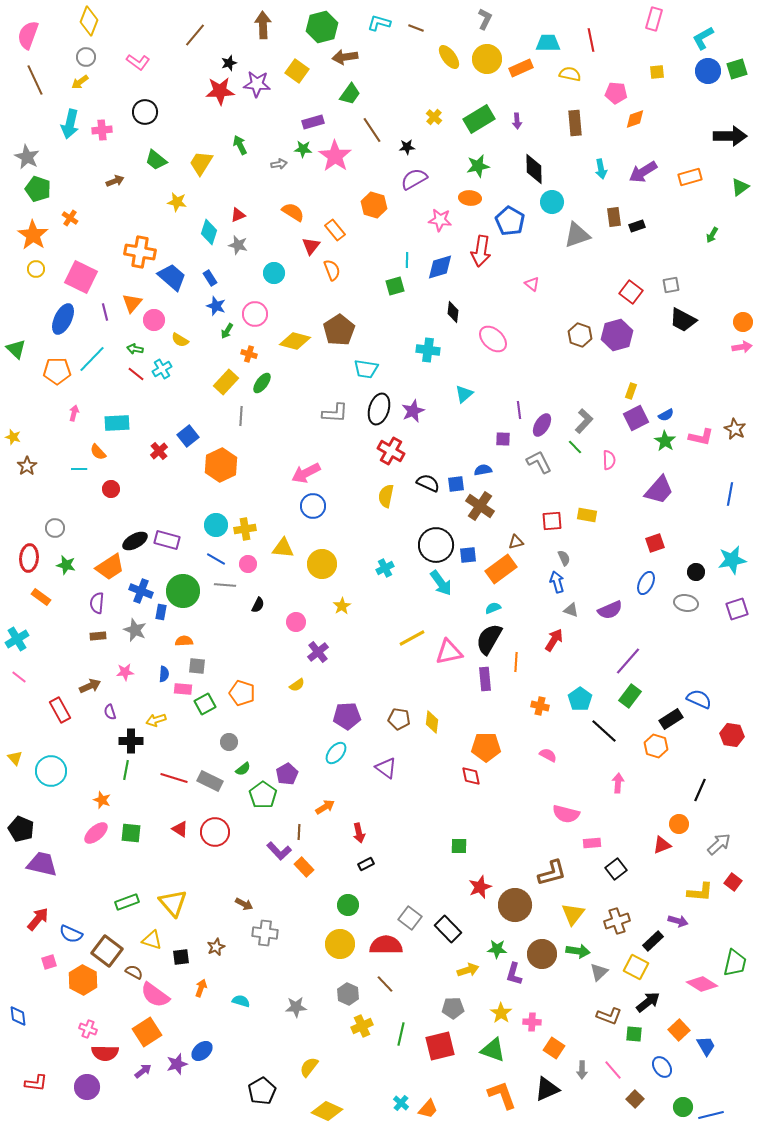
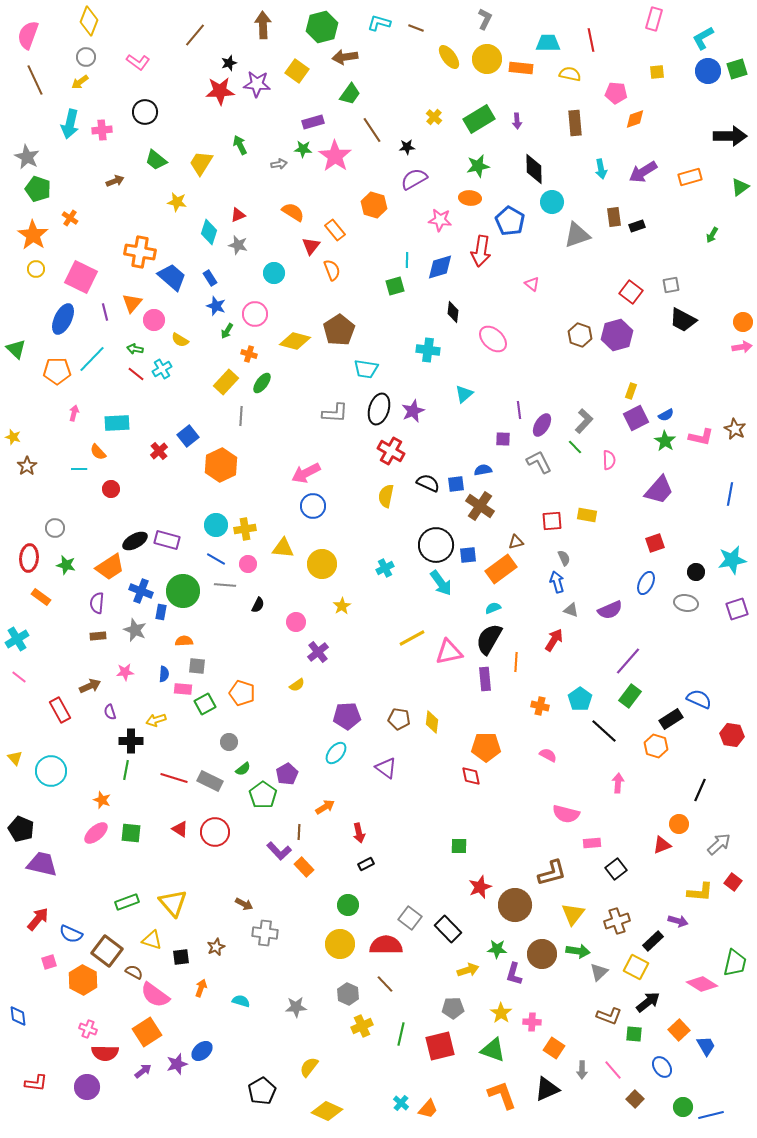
orange rectangle at (521, 68): rotated 30 degrees clockwise
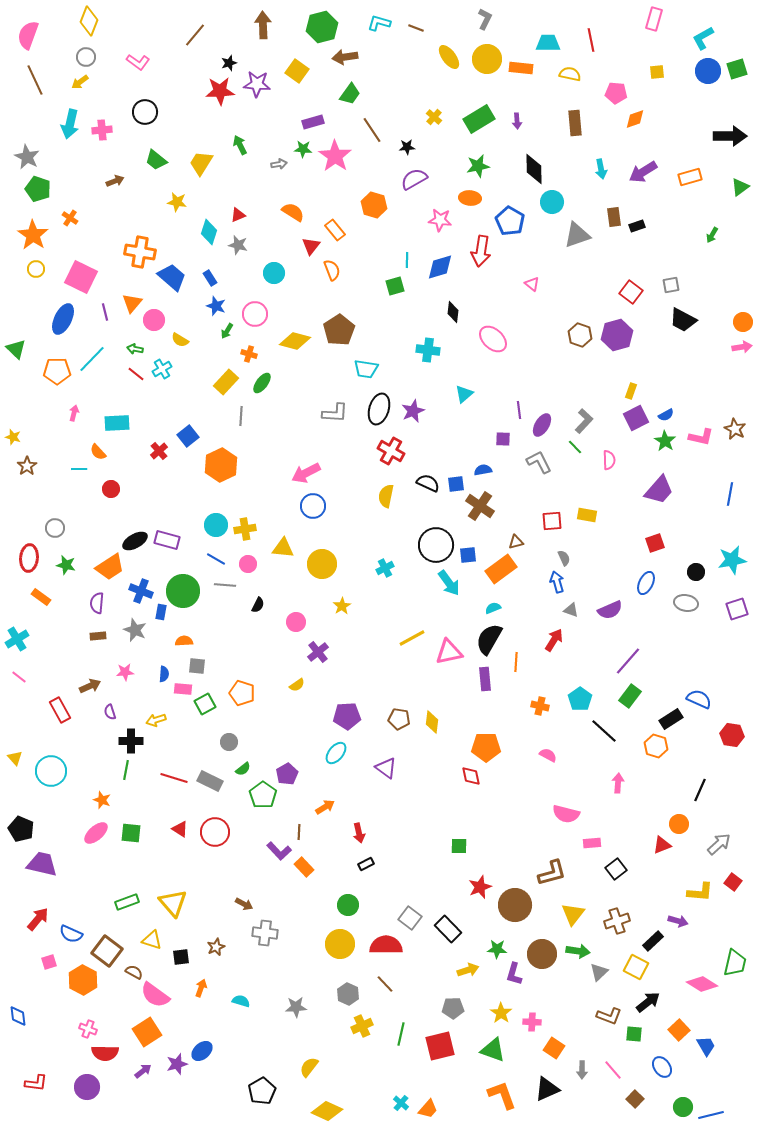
cyan arrow at (441, 583): moved 8 px right
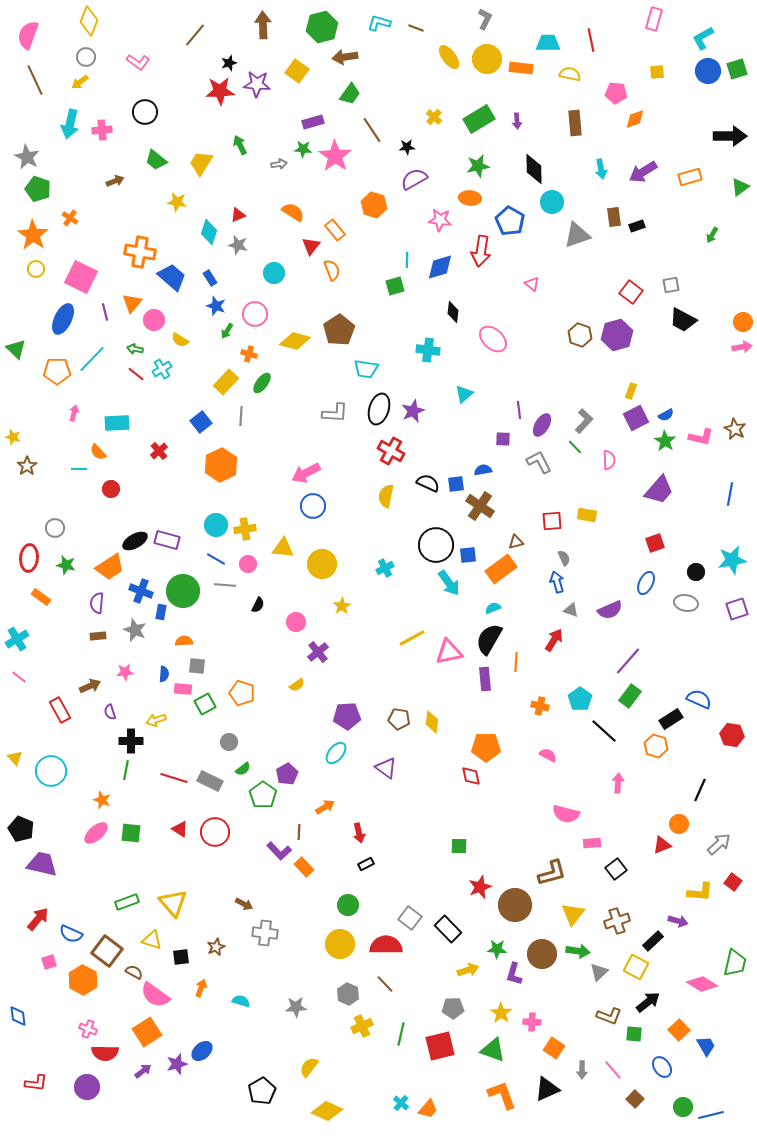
blue square at (188, 436): moved 13 px right, 14 px up
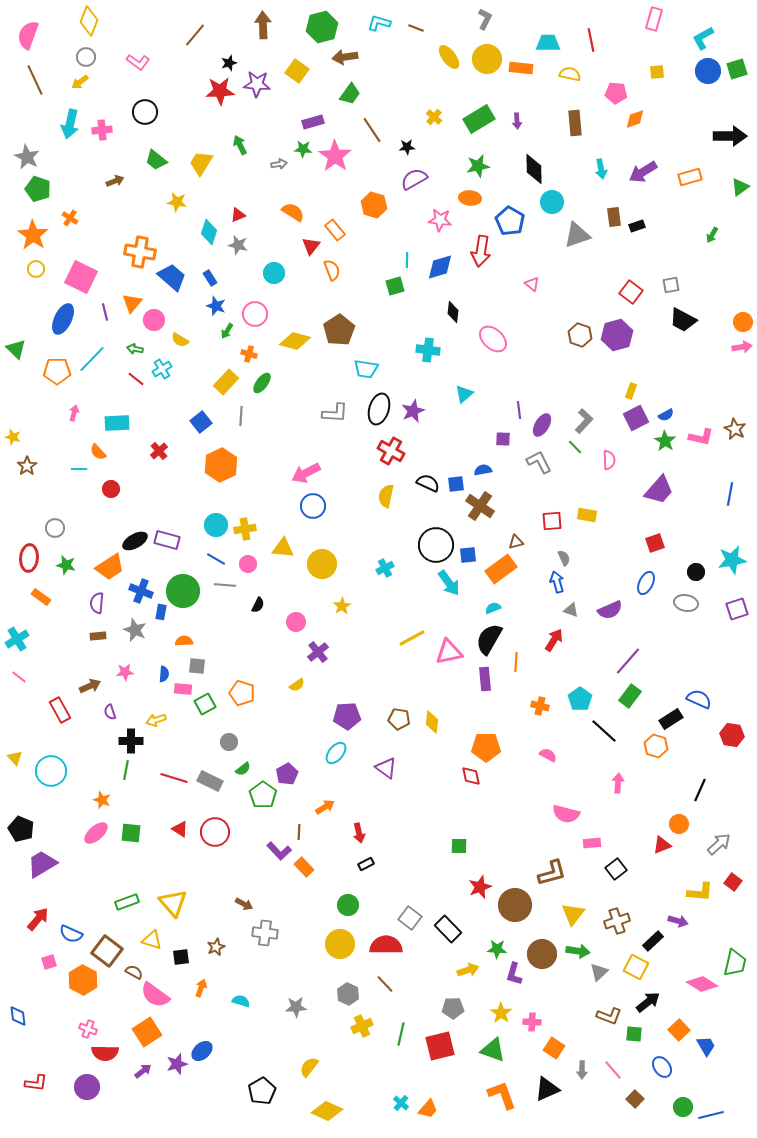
red line at (136, 374): moved 5 px down
purple trapezoid at (42, 864): rotated 44 degrees counterclockwise
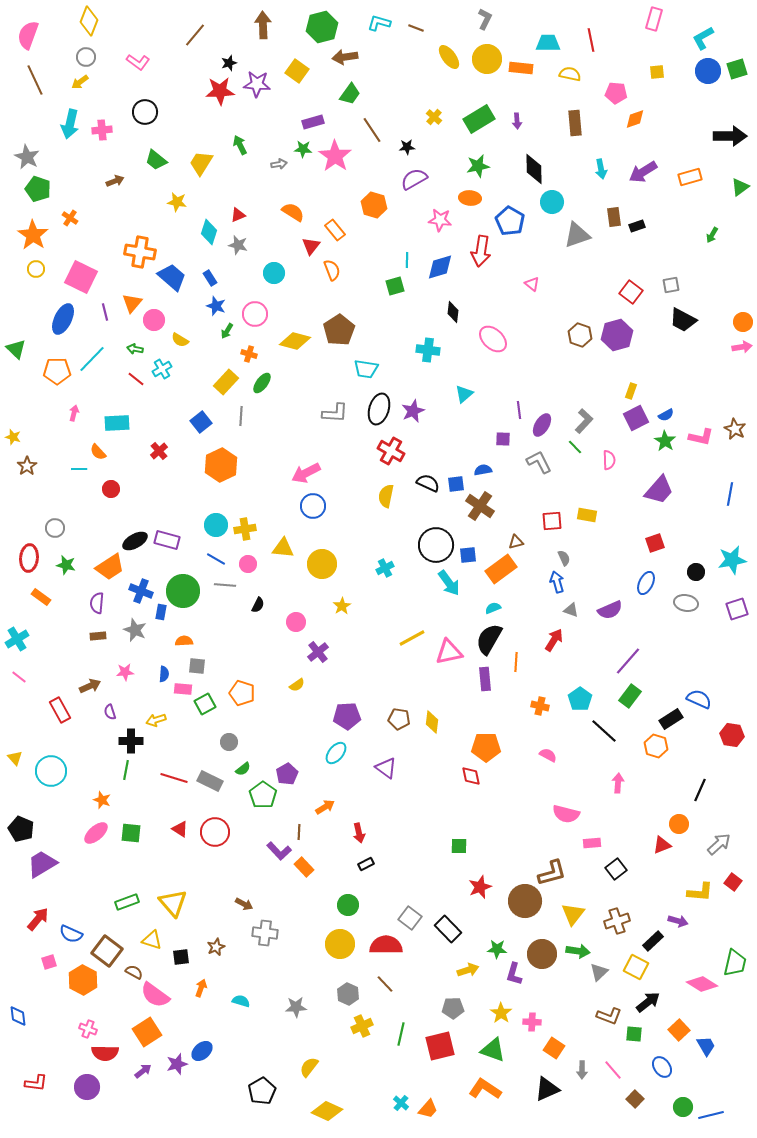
brown circle at (515, 905): moved 10 px right, 4 px up
orange L-shape at (502, 1095): moved 17 px left, 6 px up; rotated 36 degrees counterclockwise
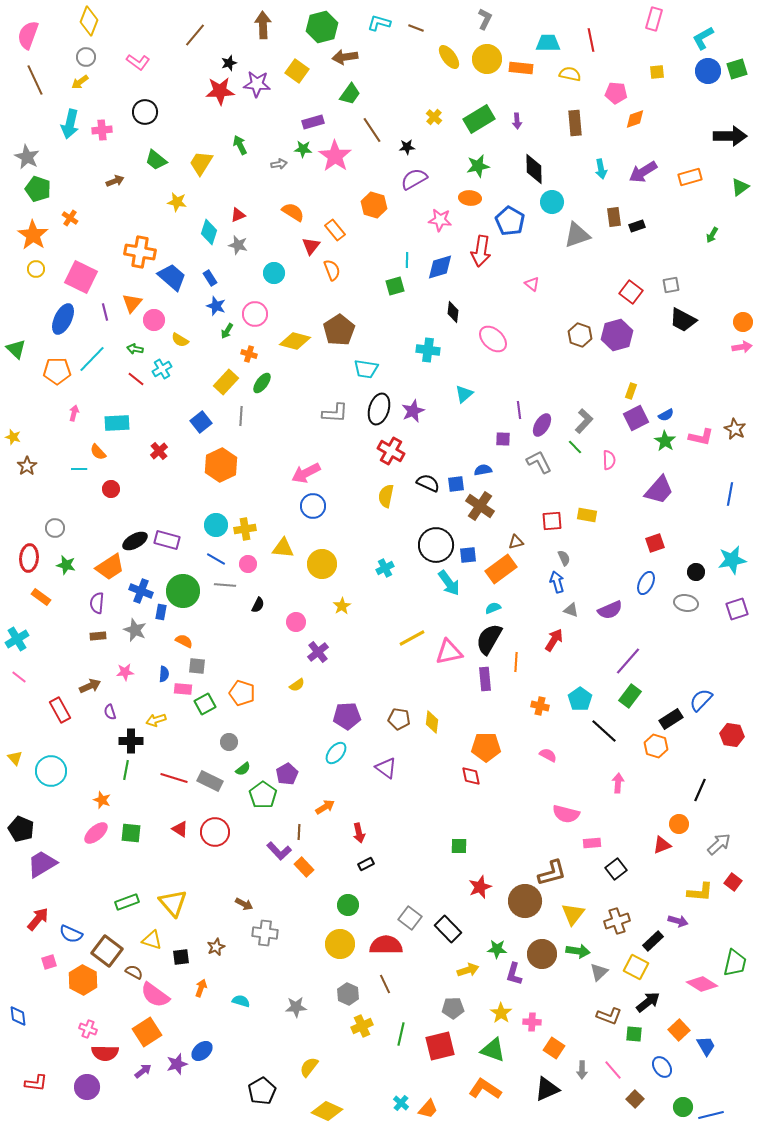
orange semicircle at (184, 641): rotated 30 degrees clockwise
blue semicircle at (699, 699): moved 2 px right, 1 px down; rotated 70 degrees counterclockwise
brown line at (385, 984): rotated 18 degrees clockwise
